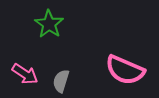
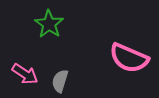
pink semicircle: moved 4 px right, 12 px up
gray semicircle: moved 1 px left
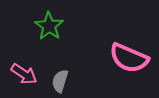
green star: moved 2 px down
pink arrow: moved 1 px left
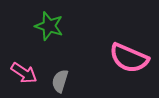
green star: rotated 16 degrees counterclockwise
pink arrow: moved 1 px up
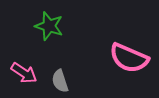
gray semicircle: rotated 35 degrees counterclockwise
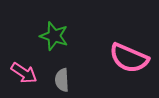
green star: moved 5 px right, 10 px down
gray semicircle: moved 2 px right, 1 px up; rotated 15 degrees clockwise
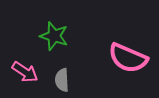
pink semicircle: moved 1 px left
pink arrow: moved 1 px right, 1 px up
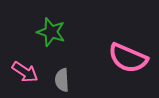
green star: moved 3 px left, 4 px up
